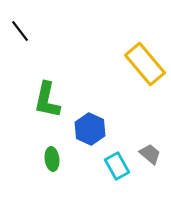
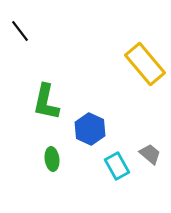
green L-shape: moved 1 px left, 2 px down
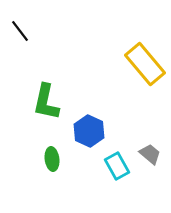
blue hexagon: moved 1 px left, 2 px down
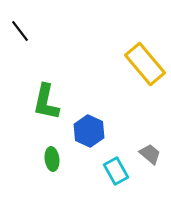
cyan rectangle: moved 1 px left, 5 px down
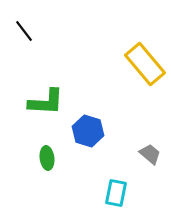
black line: moved 4 px right
green L-shape: rotated 99 degrees counterclockwise
blue hexagon: moved 1 px left; rotated 8 degrees counterclockwise
green ellipse: moved 5 px left, 1 px up
cyan rectangle: moved 22 px down; rotated 40 degrees clockwise
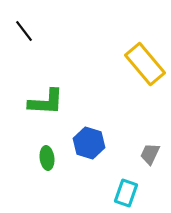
blue hexagon: moved 1 px right, 12 px down
gray trapezoid: rotated 105 degrees counterclockwise
cyan rectangle: moved 10 px right; rotated 8 degrees clockwise
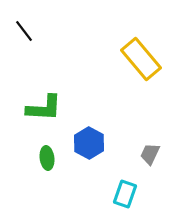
yellow rectangle: moved 4 px left, 5 px up
green L-shape: moved 2 px left, 6 px down
blue hexagon: rotated 12 degrees clockwise
cyan rectangle: moved 1 px left, 1 px down
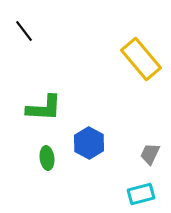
cyan rectangle: moved 16 px right; rotated 56 degrees clockwise
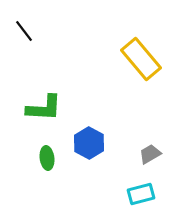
gray trapezoid: rotated 35 degrees clockwise
